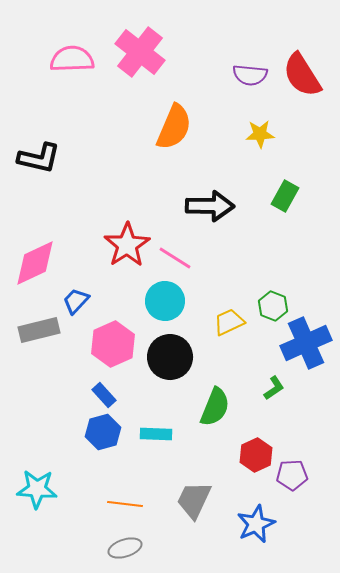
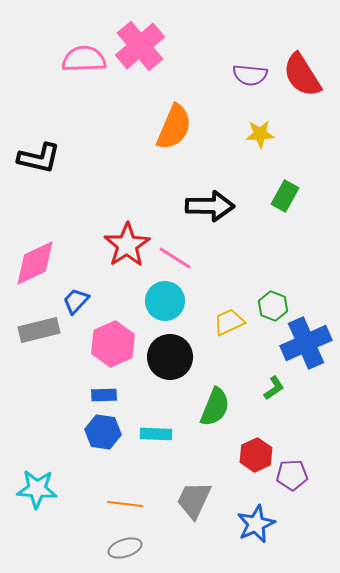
pink cross: moved 6 px up; rotated 12 degrees clockwise
pink semicircle: moved 12 px right
blue rectangle: rotated 50 degrees counterclockwise
blue hexagon: rotated 24 degrees clockwise
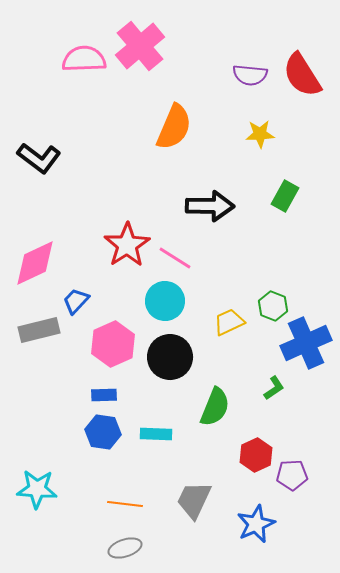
black L-shape: rotated 24 degrees clockwise
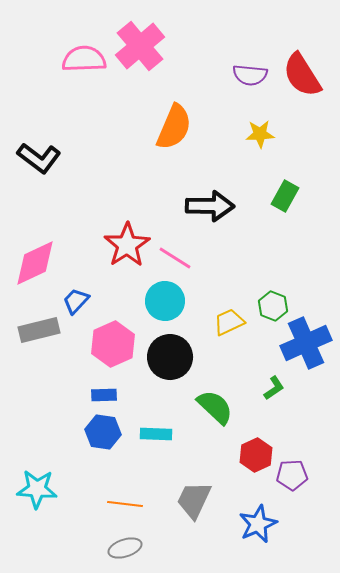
green semicircle: rotated 69 degrees counterclockwise
blue star: moved 2 px right
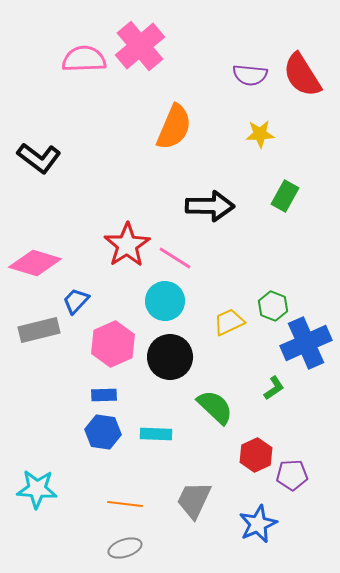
pink diamond: rotated 42 degrees clockwise
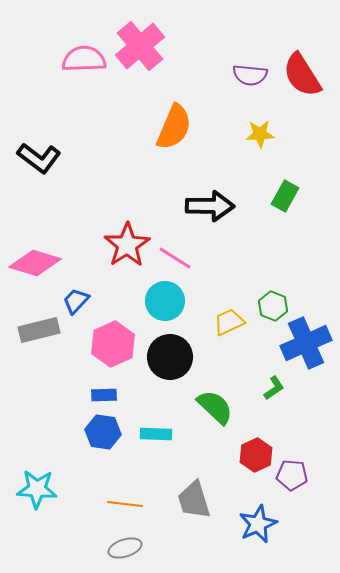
purple pentagon: rotated 8 degrees clockwise
gray trapezoid: rotated 42 degrees counterclockwise
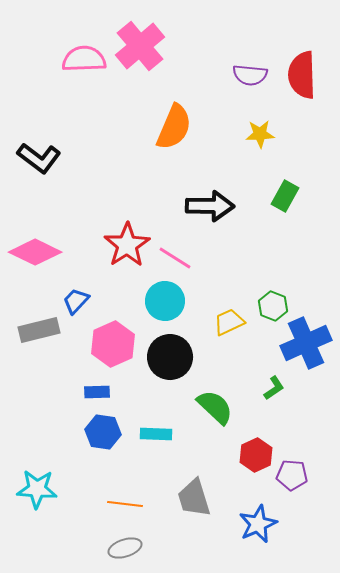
red semicircle: rotated 30 degrees clockwise
pink diamond: moved 11 px up; rotated 9 degrees clockwise
blue rectangle: moved 7 px left, 3 px up
gray trapezoid: moved 2 px up
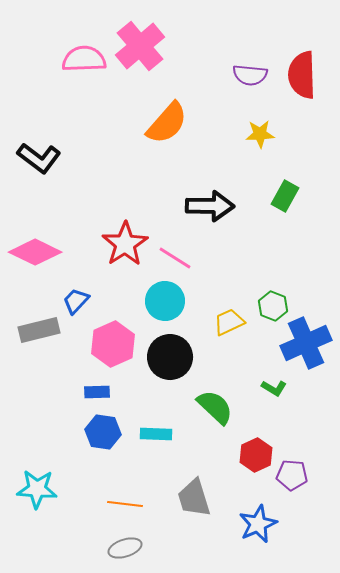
orange semicircle: moved 7 px left, 4 px up; rotated 18 degrees clockwise
red star: moved 2 px left, 1 px up
green L-shape: rotated 65 degrees clockwise
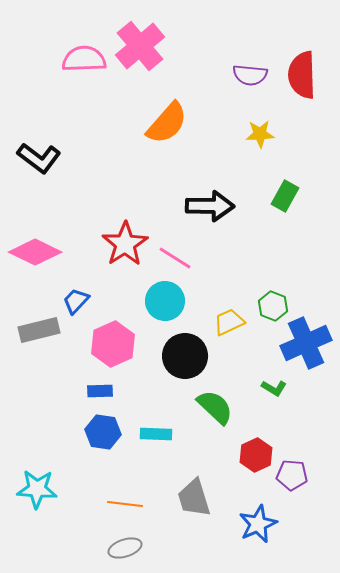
black circle: moved 15 px right, 1 px up
blue rectangle: moved 3 px right, 1 px up
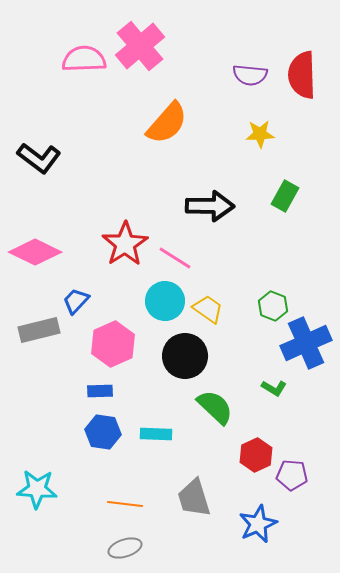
yellow trapezoid: moved 21 px left, 13 px up; rotated 60 degrees clockwise
